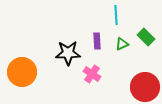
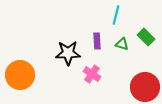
cyan line: rotated 18 degrees clockwise
green triangle: rotated 40 degrees clockwise
orange circle: moved 2 px left, 3 px down
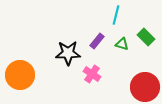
purple rectangle: rotated 42 degrees clockwise
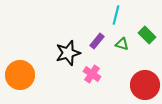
green rectangle: moved 1 px right, 2 px up
black star: rotated 15 degrees counterclockwise
red circle: moved 2 px up
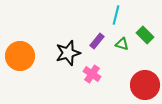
green rectangle: moved 2 px left
orange circle: moved 19 px up
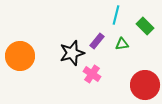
green rectangle: moved 9 px up
green triangle: rotated 24 degrees counterclockwise
black star: moved 4 px right
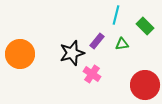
orange circle: moved 2 px up
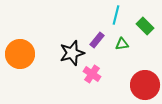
purple rectangle: moved 1 px up
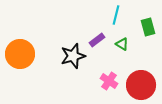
green rectangle: moved 3 px right, 1 px down; rotated 30 degrees clockwise
purple rectangle: rotated 14 degrees clockwise
green triangle: rotated 40 degrees clockwise
black star: moved 1 px right, 3 px down
pink cross: moved 17 px right, 7 px down
red circle: moved 4 px left
